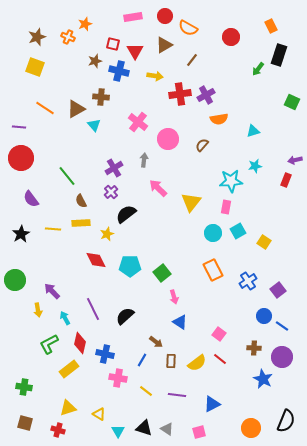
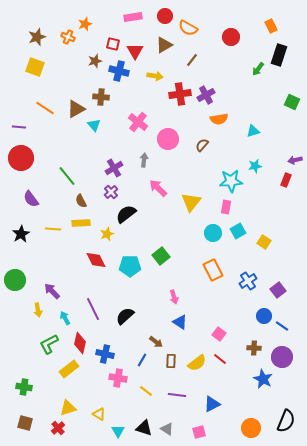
green square at (162, 273): moved 1 px left, 17 px up
red cross at (58, 430): moved 2 px up; rotated 32 degrees clockwise
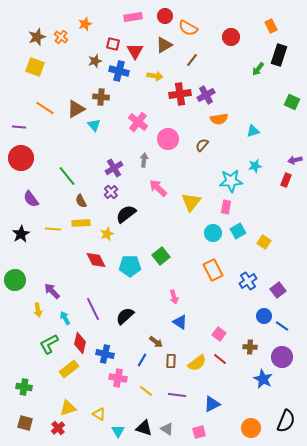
orange cross at (68, 37): moved 7 px left; rotated 16 degrees clockwise
brown cross at (254, 348): moved 4 px left, 1 px up
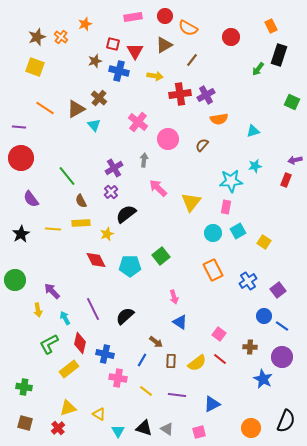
brown cross at (101, 97): moved 2 px left, 1 px down; rotated 35 degrees clockwise
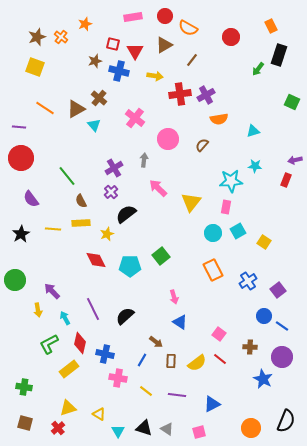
pink cross at (138, 122): moved 3 px left, 4 px up
cyan star at (255, 166): rotated 16 degrees clockwise
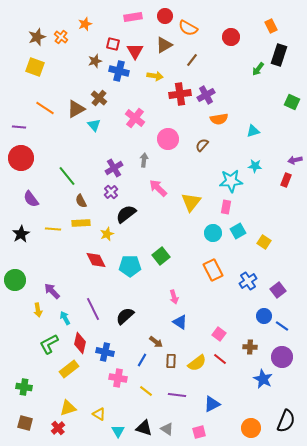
blue cross at (105, 354): moved 2 px up
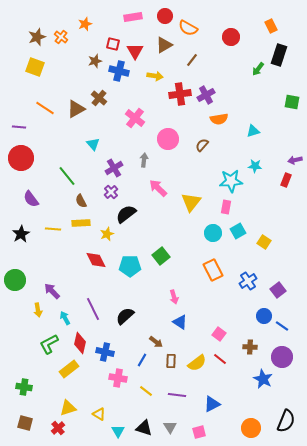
green square at (292, 102): rotated 14 degrees counterclockwise
cyan triangle at (94, 125): moved 1 px left, 19 px down
gray triangle at (167, 429): moved 3 px right, 2 px up; rotated 24 degrees clockwise
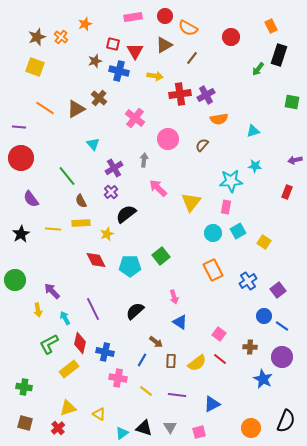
brown line at (192, 60): moved 2 px up
red rectangle at (286, 180): moved 1 px right, 12 px down
black semicircle at (125, 316): moved 10 px right, 5 px up
cyan triangle at (118, 431): moved 4 px right, 2 px down; rotated 24 degrees clockwise
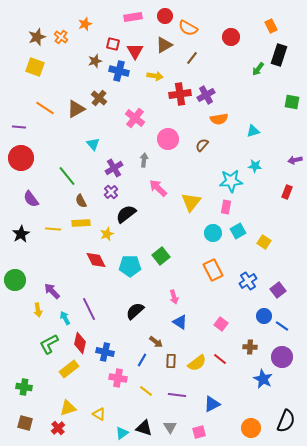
purple line at (93, 309): moved 4 px left
pink square at (219, 334): moved 2 px right, 10 px up
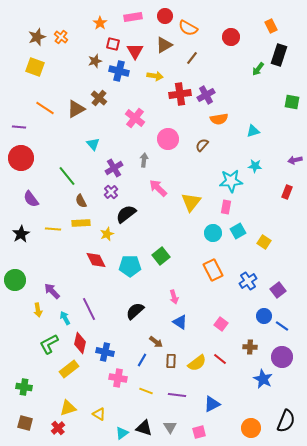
orange star at (85, 24): moved 15 px right, 1 px up; rotated 16 degrees counterclockwise
yellow line at (146, 391): rotated 16 degrees counterclockwise
